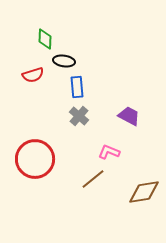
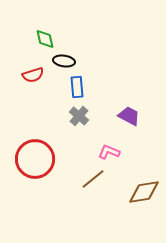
green diamond: rotated 15 degrees counterclockwise
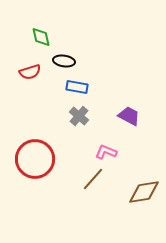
green diamond: moved 4 px left, 2 px up
red semicircle: moved 3 px left, 3 px up
blue rectangle: rotated 75 degrees counterclockwise
pink L-shape: moved 3 px left
brown line: rotated 10 degrees counterclockwise
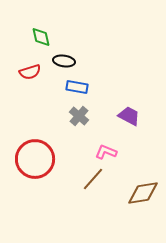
brown diamond: moved 1 px left, 1 px down
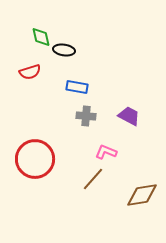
black ellipse: moved 11 px up
gray cross: moved 7 px right; rotated 36 degrees counterclockwise
brown diamond: moved 1 px left, 2 px down
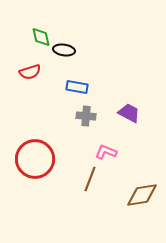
purple trapezoid: moved 3 px up
brown line: moved 3 px left; rotated 20 degrees counterclockwise
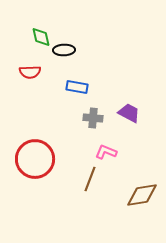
black ellipse: rotated 10 degrees counterclockwise
red semicircle: rotated 15 degrees clockwise
gray cross: moved 7 px right, 2 px down
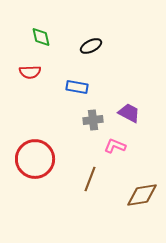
black ellipse: moved 27 px right, 4 px up; rotated 25 degrees counterclockwise
gray cross: moved 2 px down; rotated 12 degrees counterclockwise
pink L-shape: moved 9 px right, 6 px up
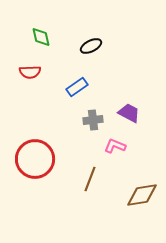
blue rectangle: rotated 45 degrees counterclockwise
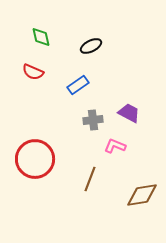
red semicircle: moved 3 px right; rotated 25 degrees clockwise
blue rectangle: moved 1 px right, 2 px up
